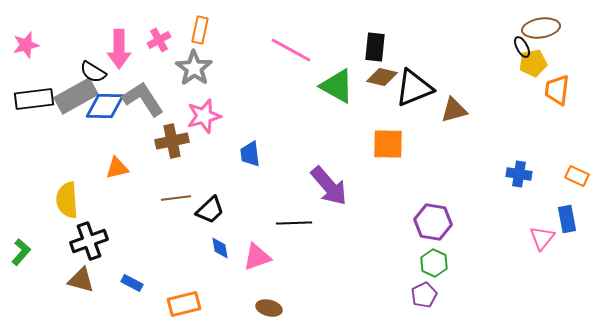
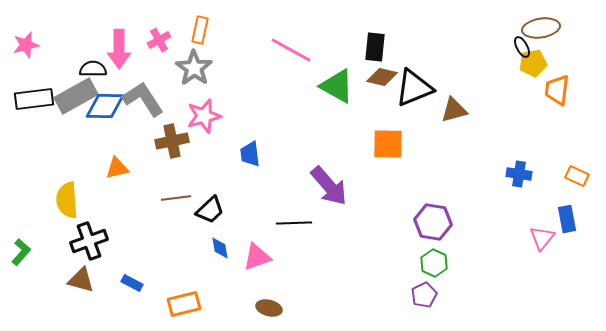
black semicircle at (93, 72): moved 3 px up; rotated 148 degrees clockwise
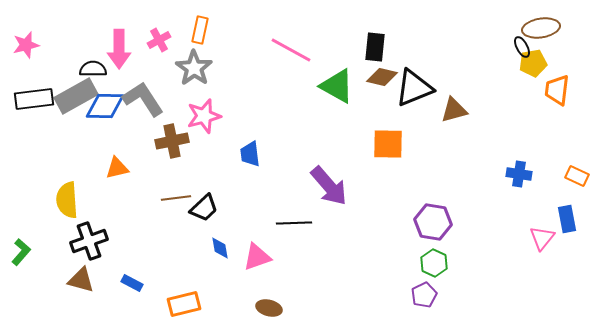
black trapezoid at (210, 210): moved 6 px left, 2 px up
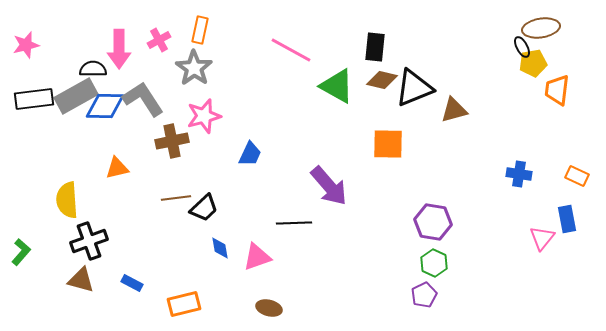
brown diamond at (382, 77): moved 3 px down
blue trapezoid at (250, 154): rotated 148 degrees counterclockwise
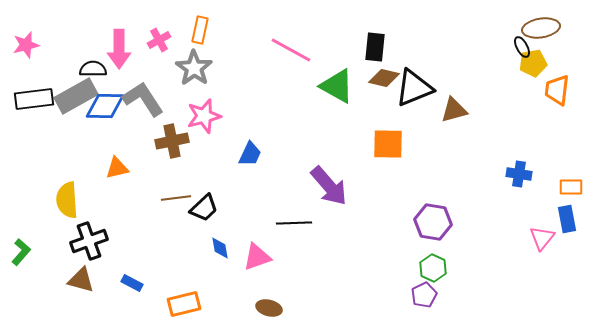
brown diamond at (382, 80): moved 2 px right, 2 px up
orange rectangle at (577, 176): moved 6 px left, 11 px down; rotated 25 degrees counterclockwise
green hexagon at (434, 263): moved 1 px left, 5 px down
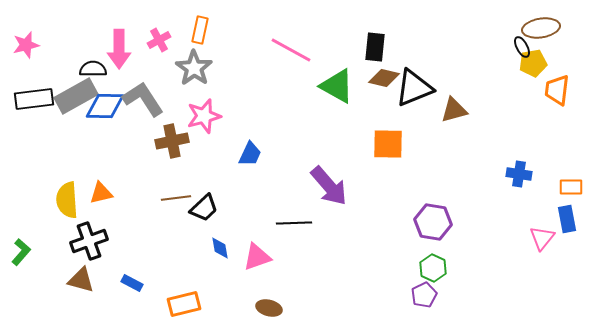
orange triangle at (117, 168): moved 16 px left, 25 px down
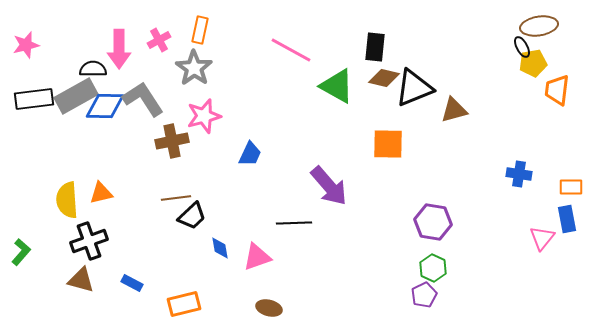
brown ellipse at (541, 28): moved 2 px left, 2 px up
black trapezoid at (204, 208): moved 12 px left, 8 px down
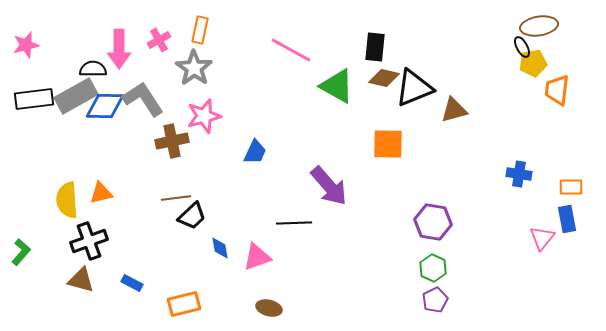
blue trapezoid at (250, 154): moved 5 px right, 2 px up
purple pentagon at (424, 295): moved 11 px right, 5 px down
